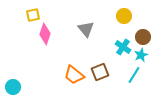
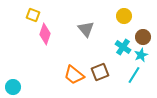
yellow square: rotated 32 degrees clockwise
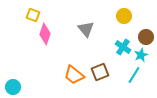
brown circle: moved 3 px right
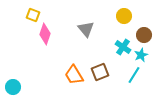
brown circle: moved 2 px left, 2 px up
orange trapezoid: rotated 20 degrees clockwise
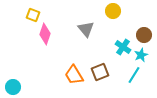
yellow circle: moved 11 px left, 5 px up
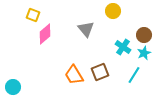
pink diamond: rotated 30 degrees clockwise
cyan star: moved 3 px right, 2 px up
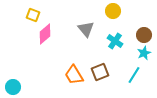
cyan cross: moved 8 px left, 6 px up
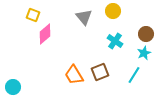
gray triangle: moved 2 px left, 12 px up
brown circle: moved 2 px right, 1 px up
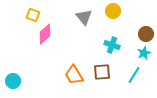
cyan cross: moved 3 px left, 4 px down; rotated 14 degrees counterclockwise
brown square: moved 2 px right; rotated 18 degrees clockwise
cyan circle: moved 6 px up
